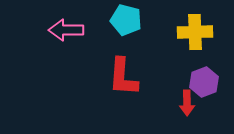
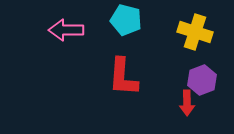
yellow cross: rotated 20 degrees clockwise
purple hexagon: moved 2 px left, 2 px up
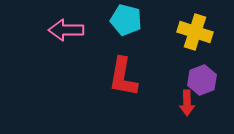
red L-shape: rotated 6 degrees clockwise
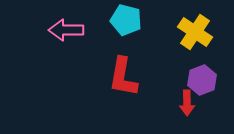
yellow cross: rotated 16 degrees clockwise
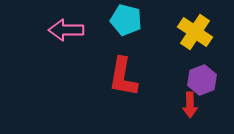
red arrow: moved 3 px right, 2 px down
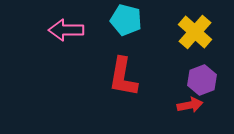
yellow cross: rotated 8 degrees clockwise
red arrow: rotated 100 degrees counterclockwise
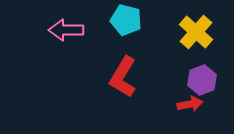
yellow cross: moved 1 px right
red L-shape: rotated 21 degrees clockwise
red arrow: moved 1 px up
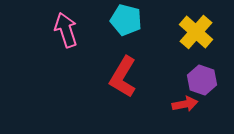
pink arrow: rotated 72 degrees clockwise
purple hexagon: rotated 20 degrees counterclockwise
red arrow: moved 5 px left
